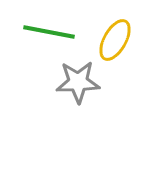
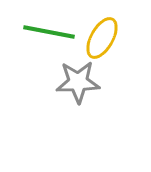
yellow ellipse: moved 13 px left, 2 px up
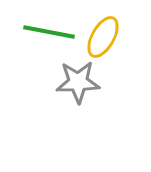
yellow ellipse: moved 1 px right, 1 px up
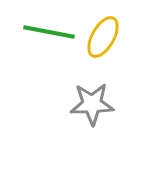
gray star: moved 14 px right, 22 px down
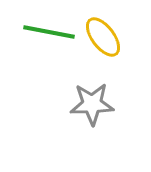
yellow ellipse: rotated 66 degrees counterclockwise
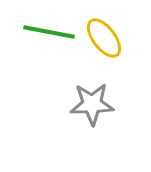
yellow ellipse: moved 1 px right, 1 px down
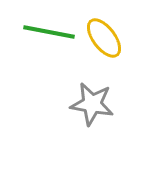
gray star: rotated 12 degrees clockwise
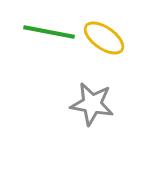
yellow ellipse: rotated 18 degrees counterclockwise
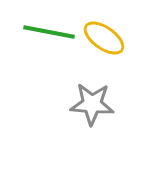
gray star: rotated 6 degrees counterclockwise
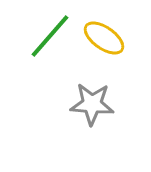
green line: moved 1 px right, 4 px down; rotated 60 degrees counterclockwise
